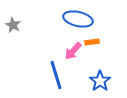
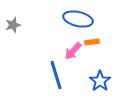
gray star: rotated 28 degrees clockwise
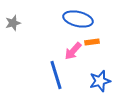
gray star: moved 2 px up
blue star: rotated 20 degrees clockwise
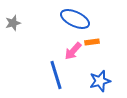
blue ellipse: moved 3 px left; rotated 12 degrees clockwise
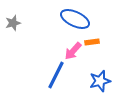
blue line: rotated 44 degrees clockwise
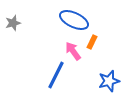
blue ellipse: moved 1 px left, 1 px down
orange rectangle: rotated 56 degrees counterclockwise
pink arrow: rotated 102 degrees clockwise
blue star: moved 9 px right
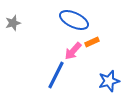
orange rectangle: rotated 40 degrees clockwise
pink arrow: rotated 102 degrees counterclockwise
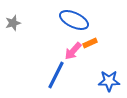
orange rectangle: moved 2 px left, 1 px down
blue star: rotated 15 degrees clockwise
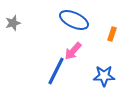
orange rectangle: moved 22 px right, 9 px up; rotated 48 degrees counterclockwise
blue line: moved 4 px up
blue star: moved 5 px left, 5 px up
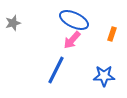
pink arrow: moved 1 px left, 11 px up
blue line: moved 1 px up
